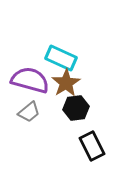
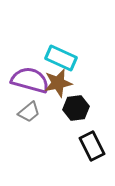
brown star: moved 8 px left; rotated 20 degrees clockwise
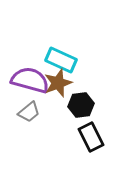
cyan rectangle: moved 2 px down
brown star: rotated 8 degrees counterclockwise
black hexagon: moved 5 px right, 3 px up
black rectangle: moved 1 px left, 9 px up
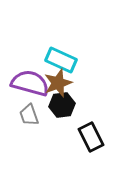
purple semicircle: moved 3 px down
black hexagon: moved 19 px left
gray trapezoid: moved 3 px down; rotated 110 degrees clockwise
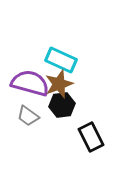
brown star: moved 1 px right, 1 px down
gray trapezoid: moved 1 px left, 1 px down; rotated 35 degrees counterclockwise
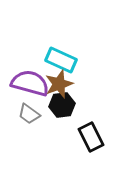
gray trapezoid: moved 1 px right, 2 px up
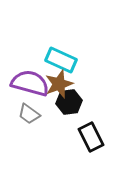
black hexagon: moved 7 px right, 3 px up
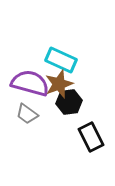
gray trapezoid: moved 2 px left
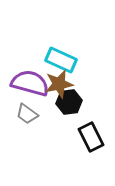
brown star: rotated 8 degrees clockwise
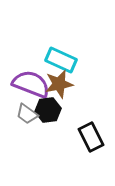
purple semicircle: moved 1 px right, 1 px down; rotated 6 degrees clockwise
black hexagon: moved 21 px left, 8 px down
